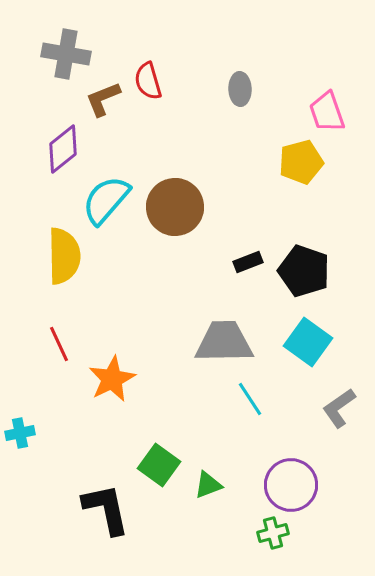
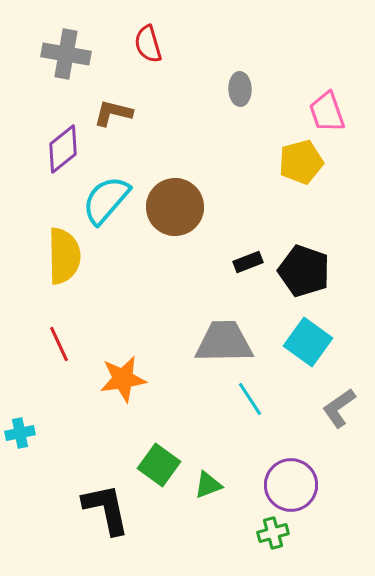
red semicircle: moved 37 px up
brown L-shape: moved 10 px right, 14 px down; rotated 36 degrees clockwise
orange star: moved 11 px right; rotated 18 degrees clockwise
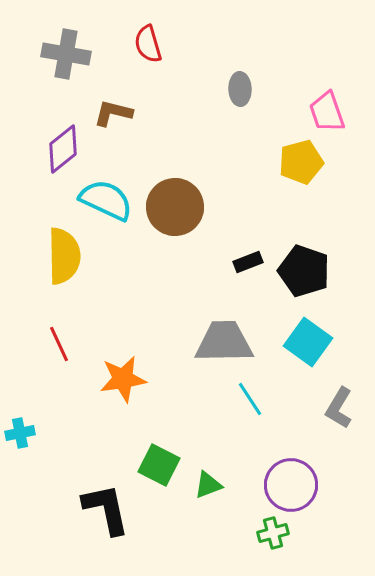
cyan semicircle: rotated 74 degrees clockwise
gray L-shape: rotated 24 degrees counterclockwise
green square: rotated 9 degrees counterclockwise
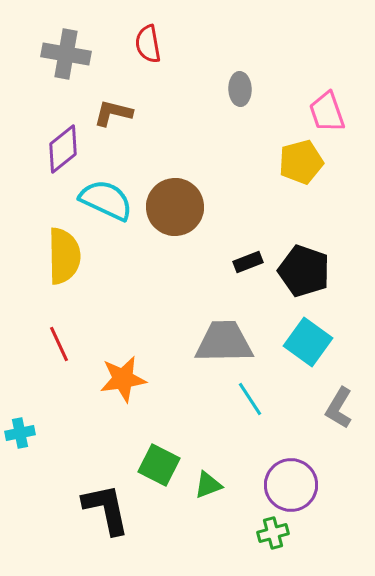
red semicircle: rotated 6 degrees clockwise
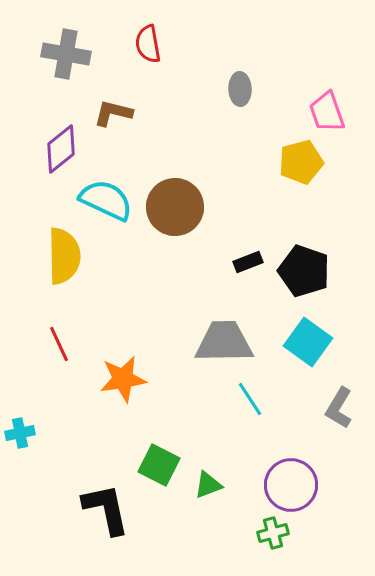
purple diamond: moved 2 px left
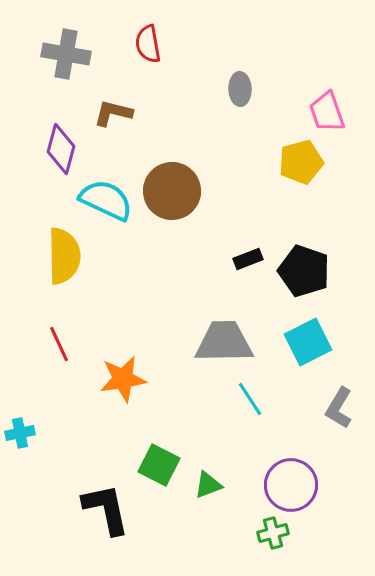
purple diamond: rotated 36 degrees counterclockwise
brown circle: moved 3 px left, 16 px up
black rectangle: moved 3 px up
cyan square: rotated 27 degrees clockwise
